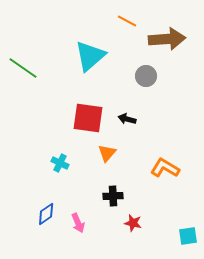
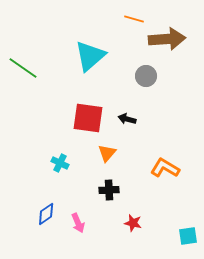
orange line: moved 7 px right, 2 px up; rotated 12 degrees counterclockwise
black cross: moved 4 px left, 6 px up
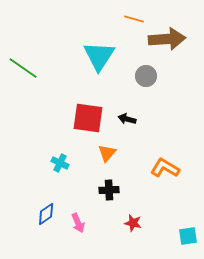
cyan triangle: moved 9 px right; rotated 16 degrees counterclockwise
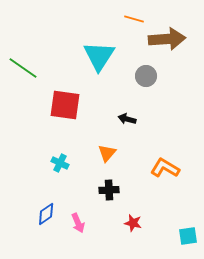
red square: moved 23 px left, 13 px up
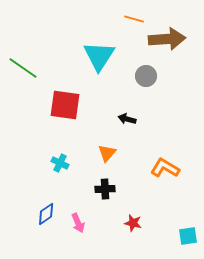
black cross: moved 4 px left, 1 px up
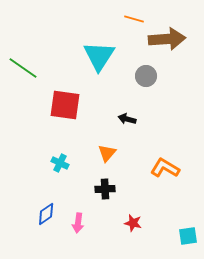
pink arrow: rotated 30 degrees clockwise
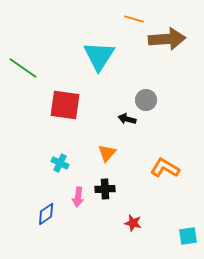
gray circle: moved 24 px down
pink arrow: moved 26 px up
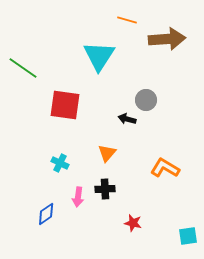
orange line: moved 7 px left, 1 px down
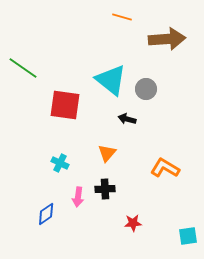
orange line: moved 5 px left, 3 px up
cyan triangle: moved 12 px right, 24 px down; rotated 24 degrees counterclockwise
gray circle: moved 11 px up
red star: rotated 18 degrees counterclockwise
